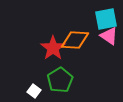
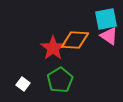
white square: moved 11 px left, 7 px up
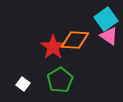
cyan square: rotated 25 degrees counterclockwise
red star: moved 1 px up
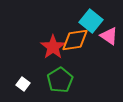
cyan square: moved 15 px left, 2 px down; rotated 15 degrees counterclockwise
orange diamond: rotated 12 degrees counterclockwise
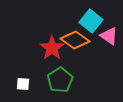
orange diamond: rotated 44 degrees clockwise
red star: moved 1 px left, 1 px down
white square: rotated 32 degrees counterclockwise
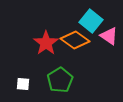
red star: moved 6 px left, 5 px up
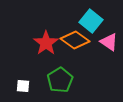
pink triangle: moved 6 px down
white square: moved 2 px down
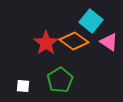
orange diamond: moved 1 px left, 1 px down
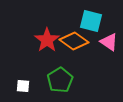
cyan square: rotated 25 degrees counterclockwise
red star: moved 1 px right, 3 px up
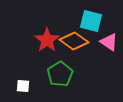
green pentagon: moved 6 px up
